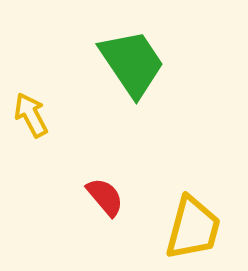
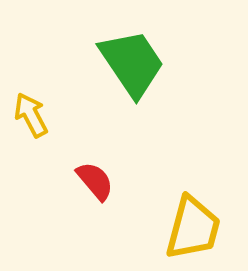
red semicircle: moved 10 px left, 16 px up
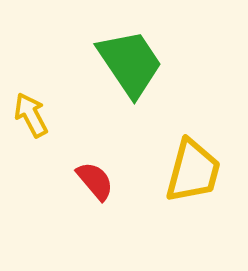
green trapezoid: moved 2 px left
yellow trapezoid: moved 57 px up
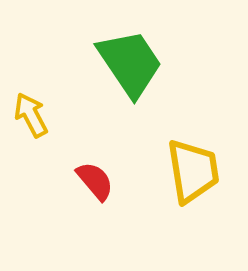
yellow trapezoid: rotated 24 degrees counterclockwise
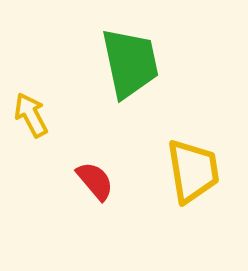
green trapezoid: rotated 22 degrees clockwise
